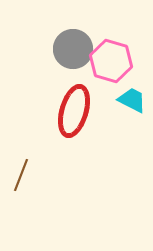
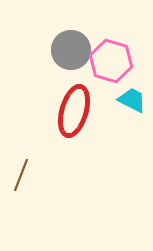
gray circle: moved 2 px left, 1 px down
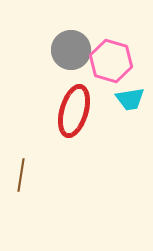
cyan trapezoid: moved 2 px left, 1 px up; rotated 144 degrees clockwise
brown line: rotated 12 degrees counterclockwise
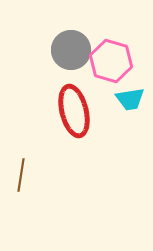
red ellipse: rotated 30 degrees counterclockwise
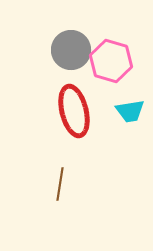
cyan trapezoid: moved 12 px down
brown line: moved 39 px right, 9 px down
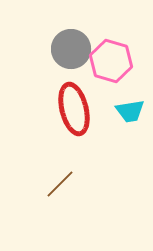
gray circle: moved 1 px up
red ellipse: moved 2 px up
brown line: rotated 36 degrees clockwise
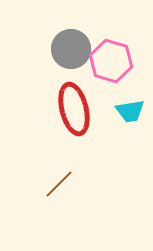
brown line: moved 1 px left
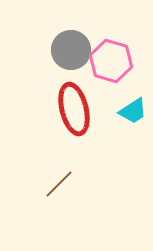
gray circle: moved 1 px down
cyan trapezoid: moved 3 px right; rotated 24 degrees counterclockwise
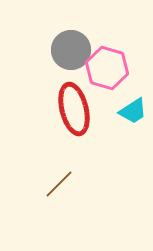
pink hexagon: moved 4 px left, 7 px down
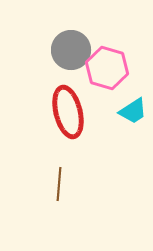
red ellipse: moved 6 px left, 3 px down
brown line: rotated 40 degrees counterclockwise
